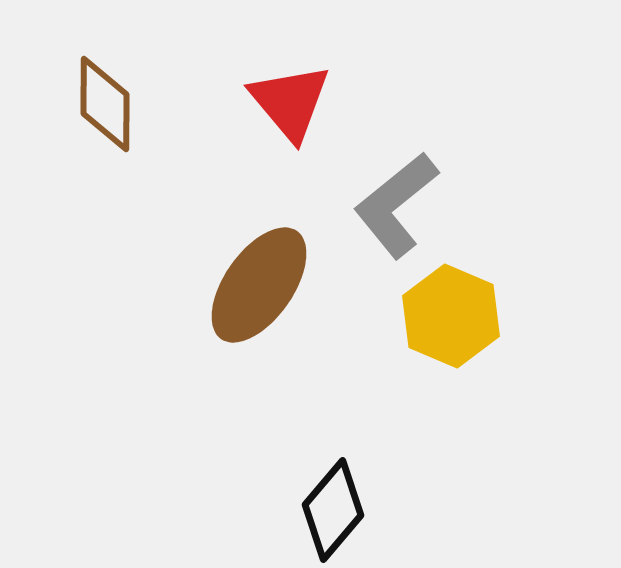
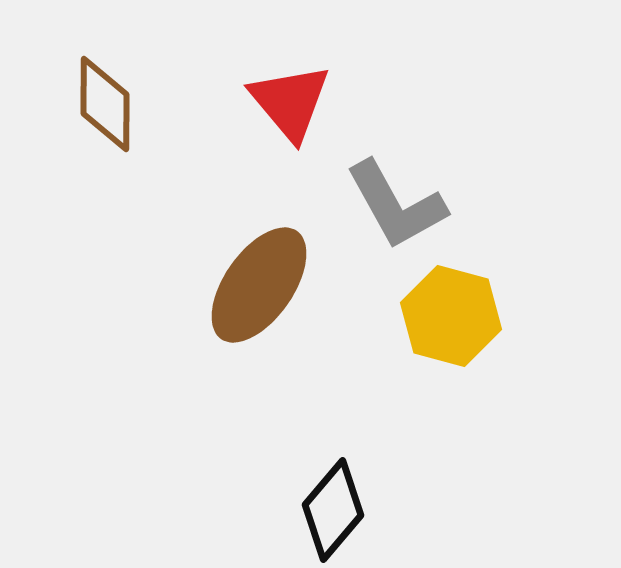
gray L-shape: rotated 80 degrees counterclockwise
yellow hexagon: rotated 8 degrees counterclockwise
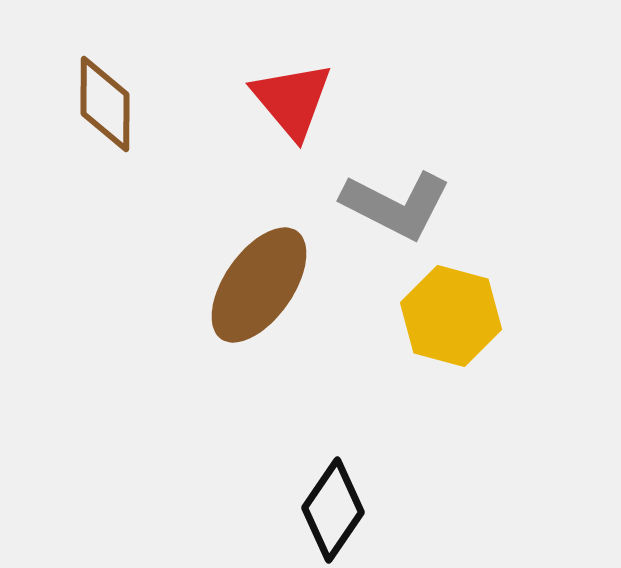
red triangle: moved 2 px right, 2 px up
gray L-shape: rotated 34 degrees counterclockwise
black diamond: rotated 6 degrees counterclockwise
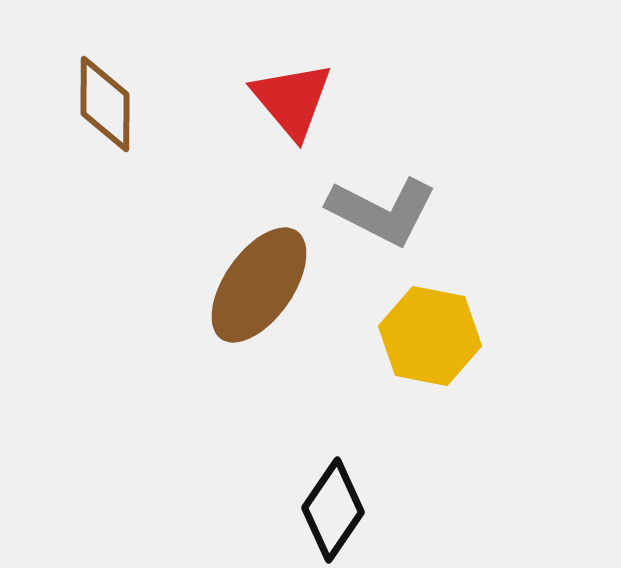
gray L-shape: moved 14 px left, 6 px down
yellow hexagon: moved 21 px left, 20 px down; rotated 4 degrees counterclockwise
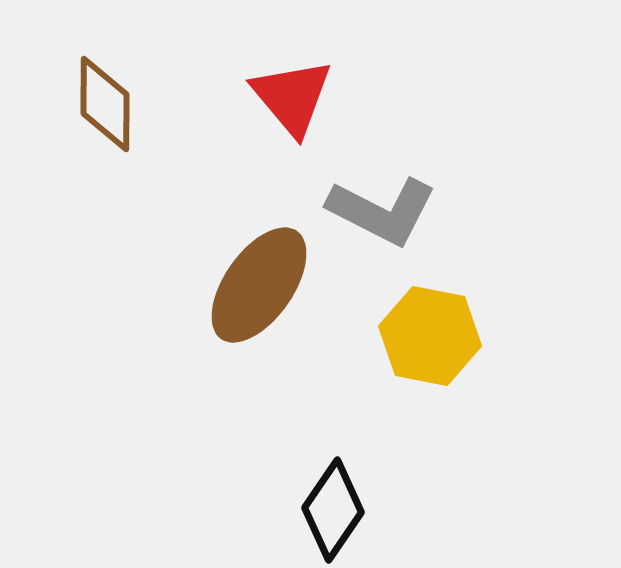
red triangle: moved 3 px up
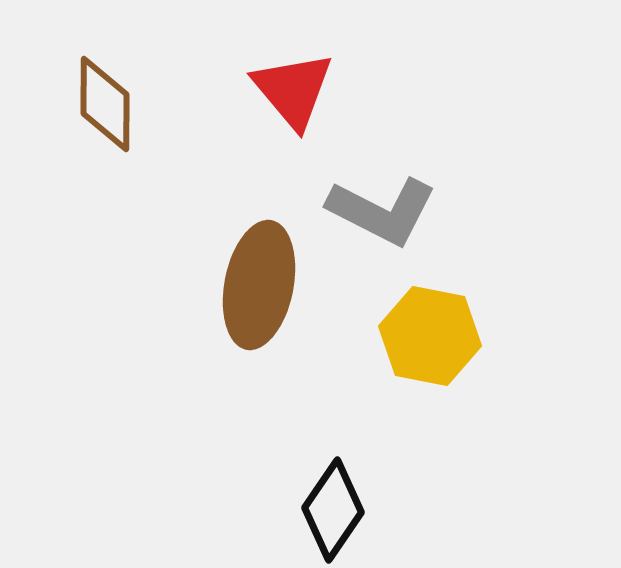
red triangle: moved 1 px right, 7 px up
brown ellipse: rotated 24 degrees counterclockwise
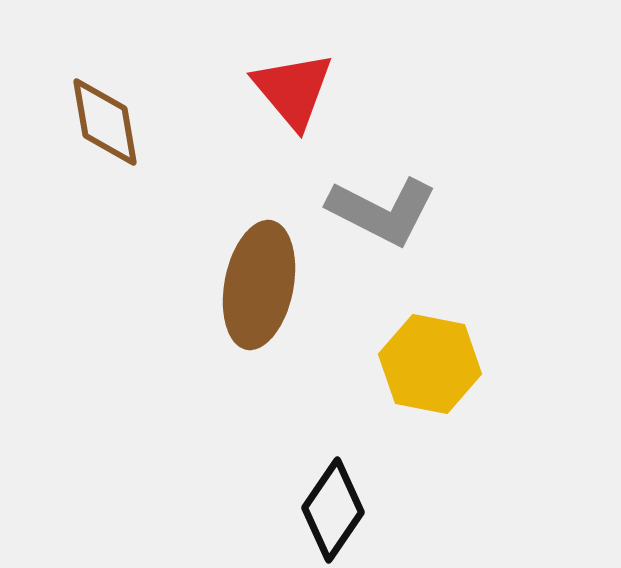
brown diamond: moved 18 px down; rotated 10 degrees counterclockwise
yellow hexagon: moved 28 px down
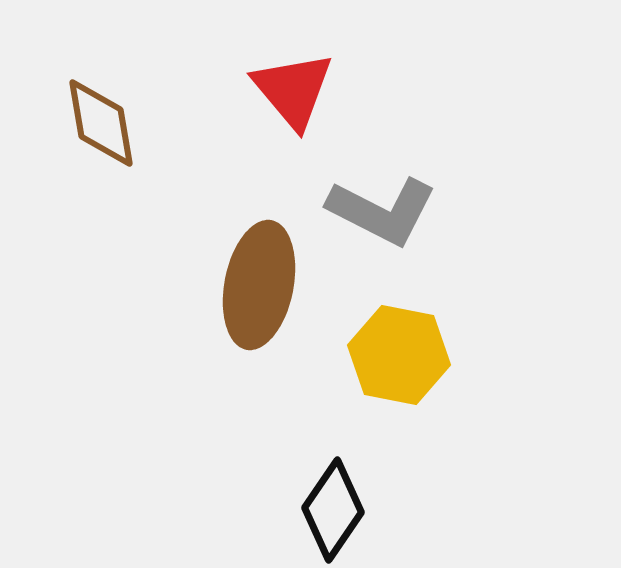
brown diamond: moved 4 px left, 1 px down
yellow hexagon: moved 31 px left, 9 px up
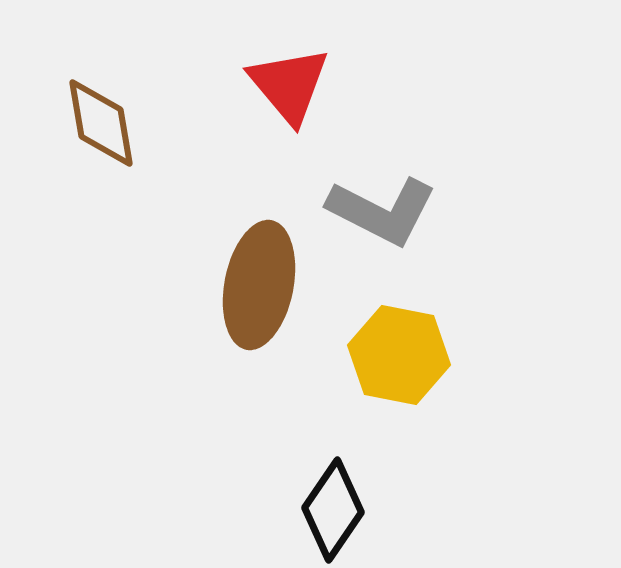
red triangle: moved 4 px left, 5 px up
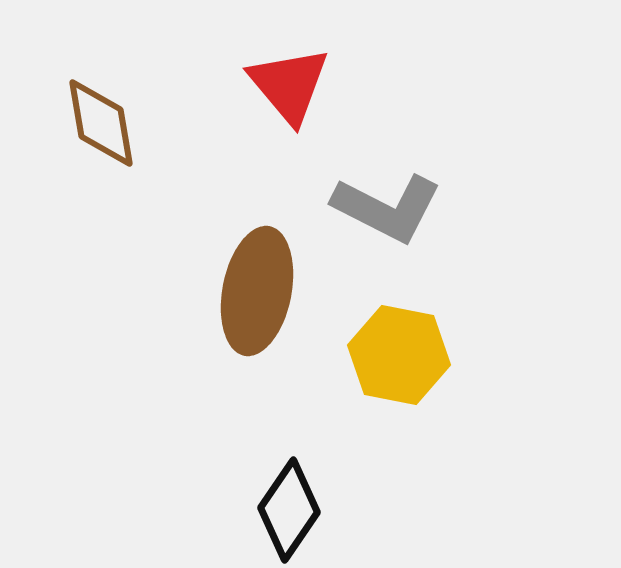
gray L-shape: moved 5 px right, 3 px up
brown ellipse: moved 2 px left, 6 px down
black diamond: moved 44 px left
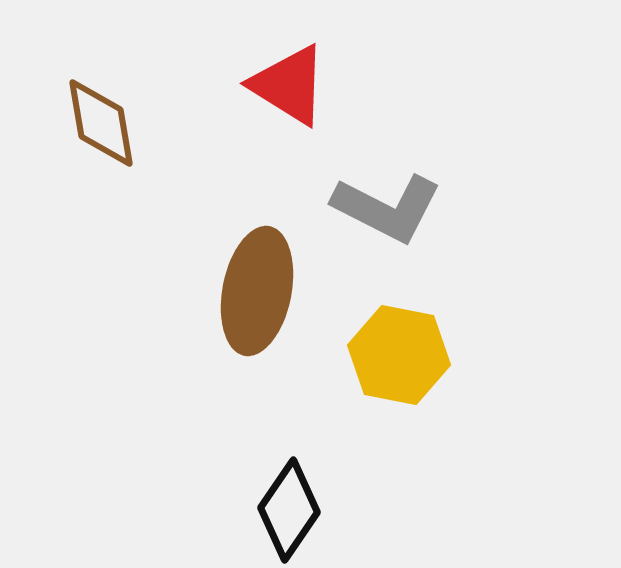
red triangle: rotated 18 degrees counterclockwise
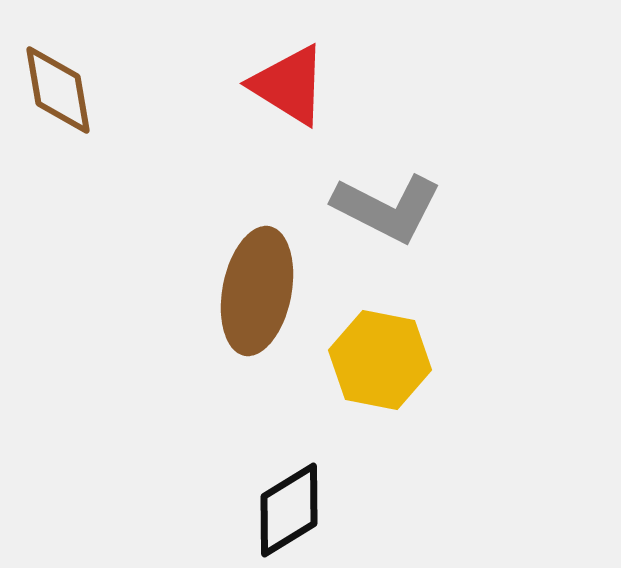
brown diamond: moved 43 px left, 33 px up
yellow hexagon: moved 19 px left, 5 px down
black diamond: rotated 24 degrees clockwise
